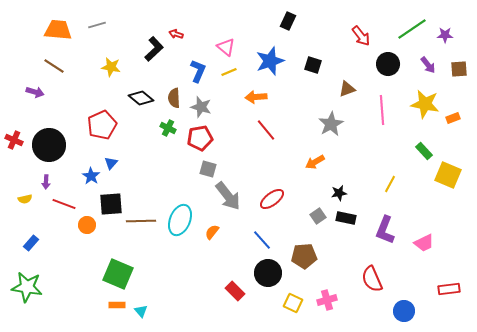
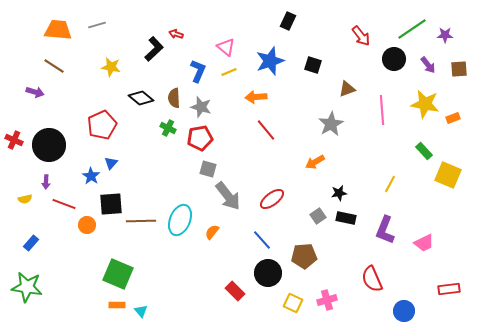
black circle at (388, 64): moved 6 px right, 5 px up
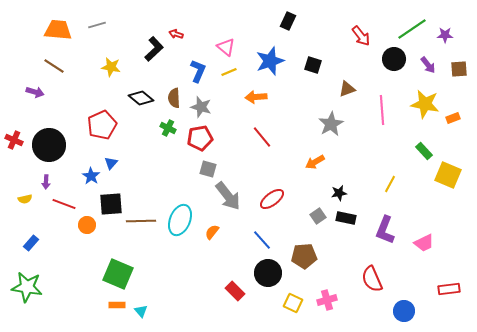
red line at (266, 130): moved 4 px left, 7 px down
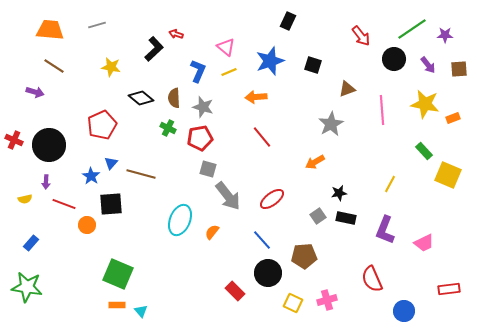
orange trapezoid at (58, 30): moved 8 px left
gray star at (201, 107): moved 2 px right
brown line at (141, 221): moved 47 px up; rotated 16 degrees clockwise
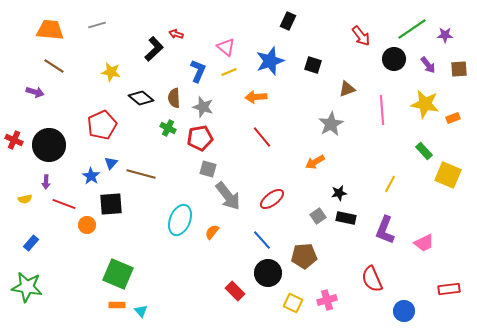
yellow star at (111, 67): moved 5 px down
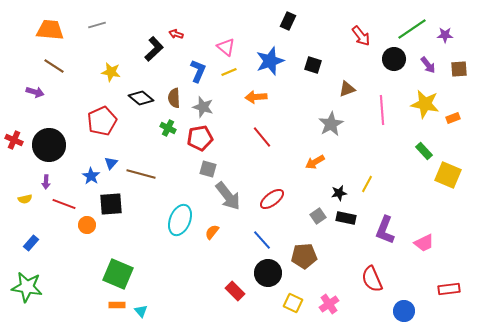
red pentagon at (102, 125): moved 4 px up
yellow line at (390, 184): moved 23 px left
pink cross at (327, 300): moved 2 px right, 4 px down; rotated 18 degrees counterclockwise
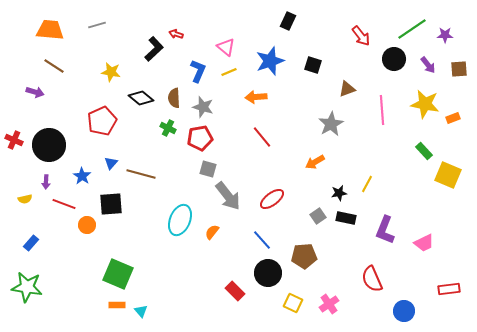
blue star at (91, 176): moved 9 px left
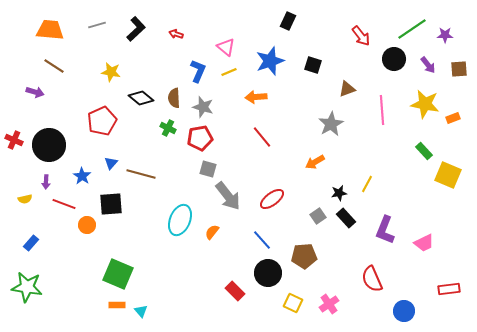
black L-shape at (154, 49): moved 18 px left, 20 px up
black rectangle at (346, 218): rotated 36 degrees clockwise
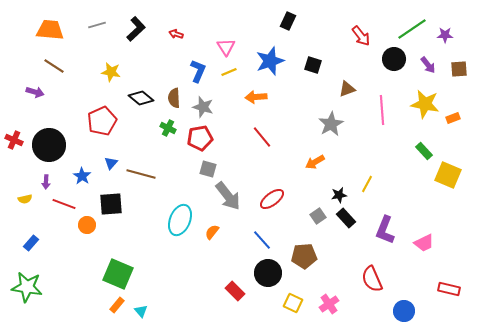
pink triangle at (226, 47): rotated 18 degrees clockwise
black star at (339, 193): moved 2 px down
red rectangle at (449, 289): rotated 20 degrees clockwise
orange rectangle at (117, 305): rotated 49 degrees counterclockwise
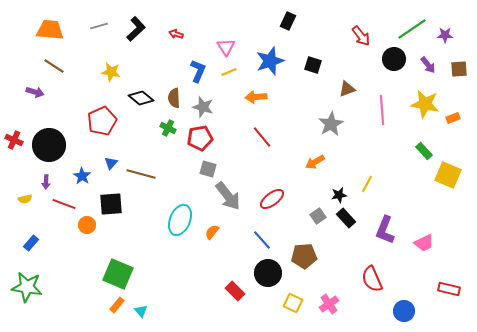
gray line at (97, 25): moved 2 px right, 1 px down
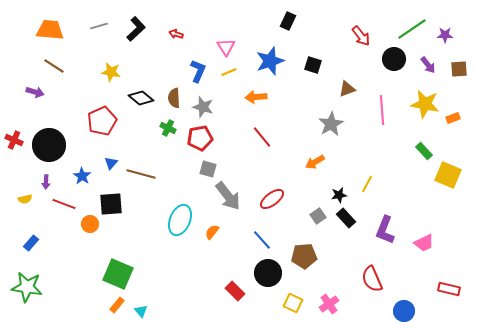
orange circle at (87, 225): moved 3 px right, 1 px up
